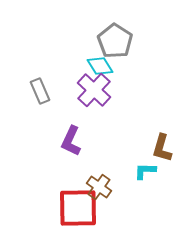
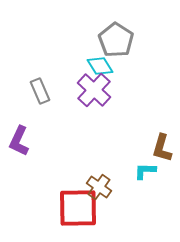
gray pentagon: moved 1 px right, 1 px up
purple L-shape: moved 52 px left
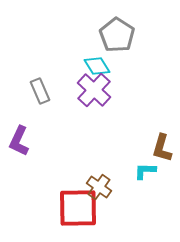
gray pentagon: moved 1 px right, 5 px up
cyan diamond: moved 3 px left
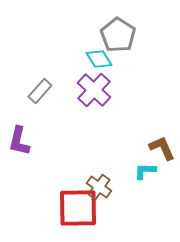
gray pentagon: moved 1 px right
cyan diamond: moved 2 px right, 7 px up
gray rectangle: rotated 65 degrees clockwise
purple L-shape: rotated 12 degrees counterclockwise
brown L-shape: rotated 140 degrees clockwise
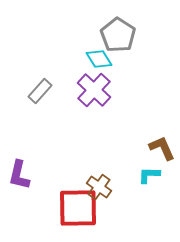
purple L-shape: moved 34 px down
cyan L-shape: moved 4 px right, 4 px down
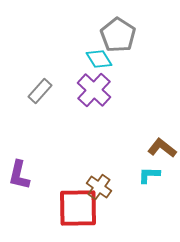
brown L-shape: rotated 28 degrees counterclockwise
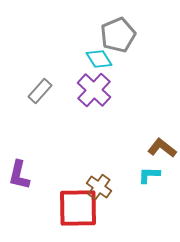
gray pentagon: rotated 16 degrees clockwise
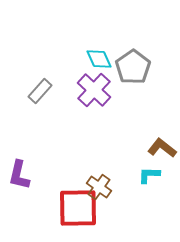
gray pentagon: moved 15 px right, 32 px down; rotated 12 degrees counterclockwise
cyan diamond: rotated 8 degrees clockwise
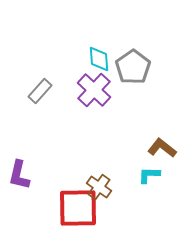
cyan diamond: rotated 20 degrees clockwise
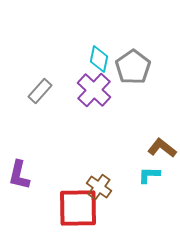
cyan diamond: rotated 16 degrees clockwise
